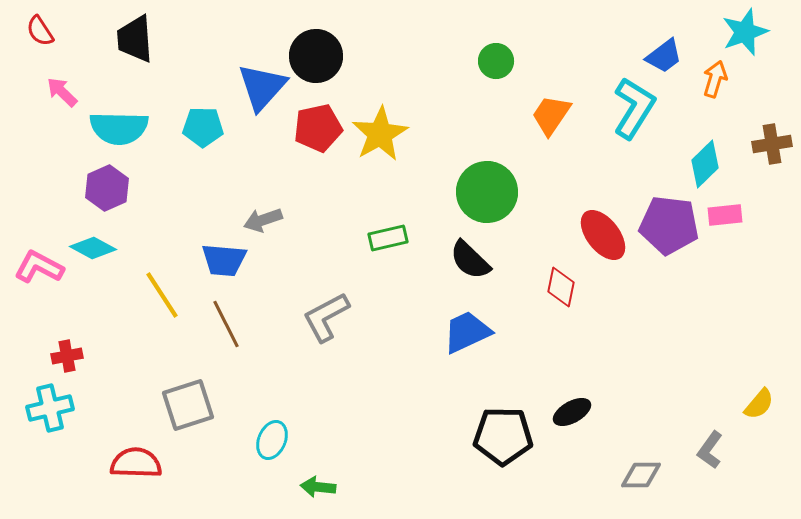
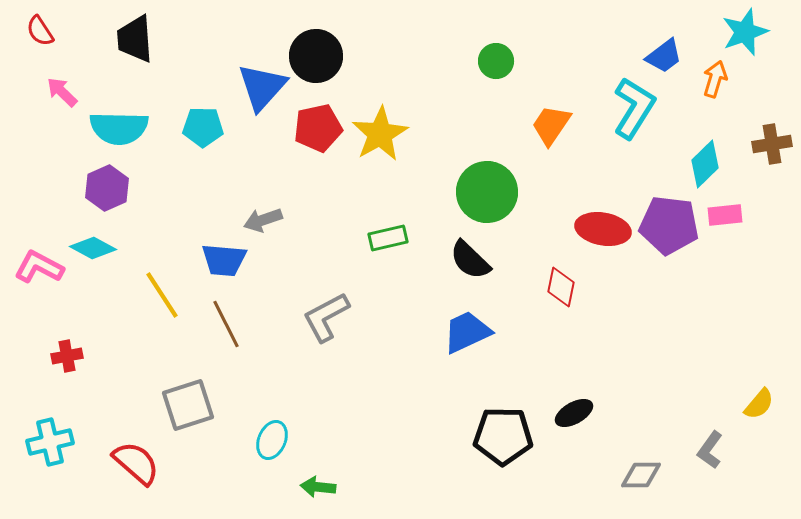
orange trapezoid at (551, 115): moved 10 px down
red ellipse at (603, 235): moved 6 px up; rotated 42 degrees counterclockwise
cyan cross at (50, 408): moved 34 px down
black ellipse at (572, 412): moved 2 px right, 1 px down
red semicircle at (136, 463): rotated 39 degrees clockwise
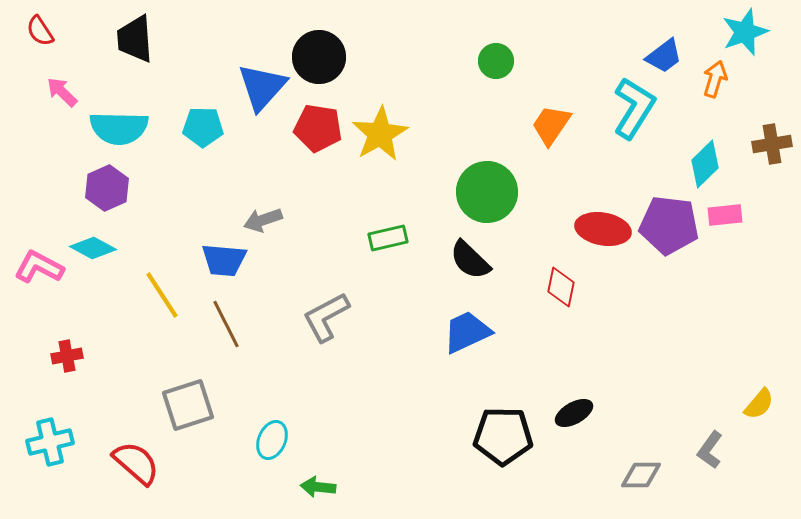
black circle at (316, 56): moved 3 px right, 1 px down
red pentagon at (318, 128): rotated 21 degrees clockwise
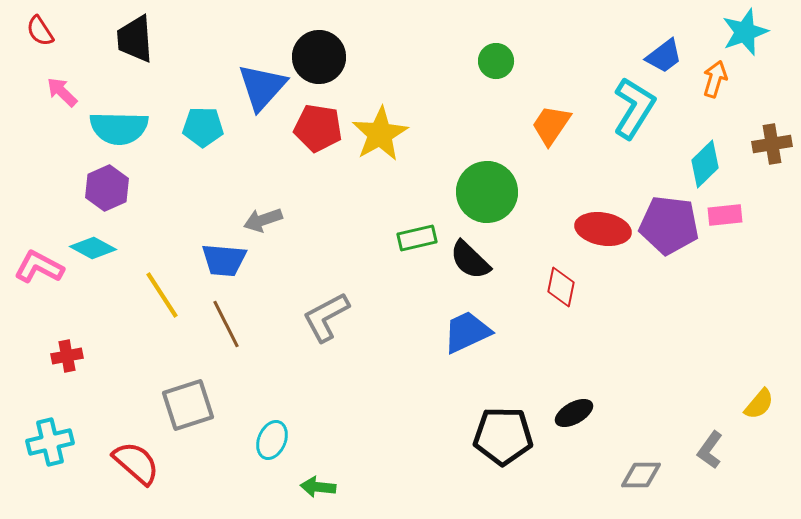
green rectangle at (388, 238): moved 29 px right
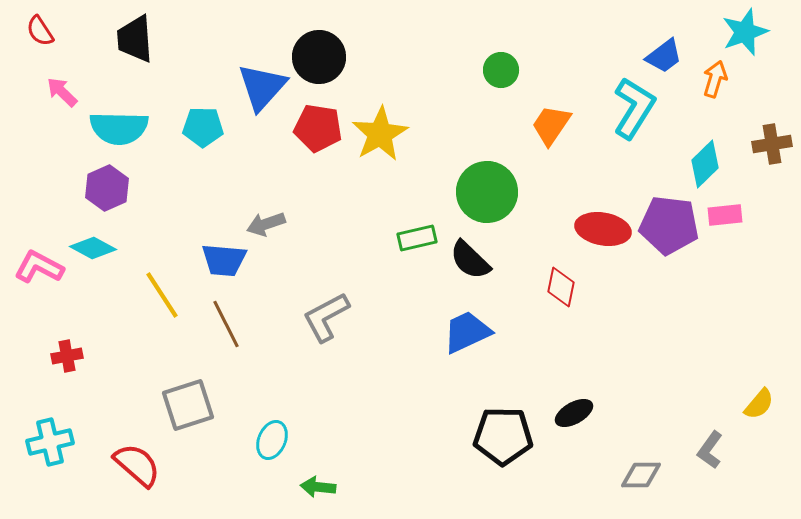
green circle at (496, 61): moved 5 px right, 9 px down
gray arrow at (263, 220): moved 3 px right, 4 px down
red semicircle at (136, 463): moved 1 px right, 2 px down
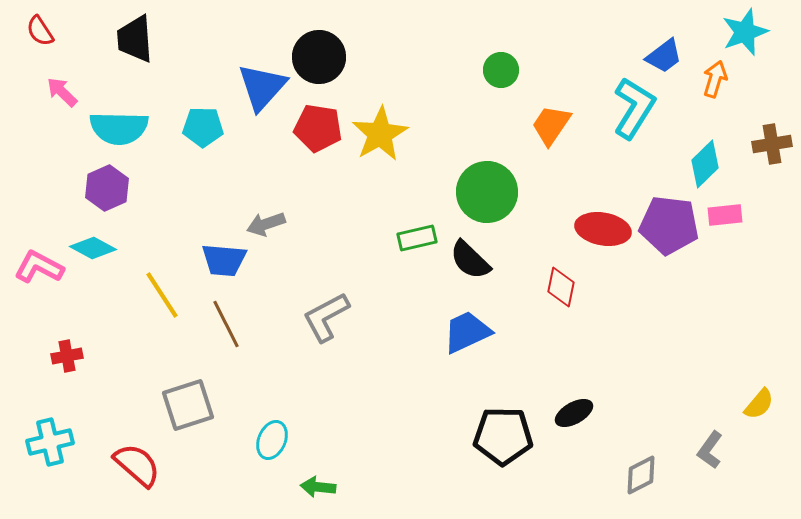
gray diamond at (641, 475): rotated 27 degrees counterclockwise
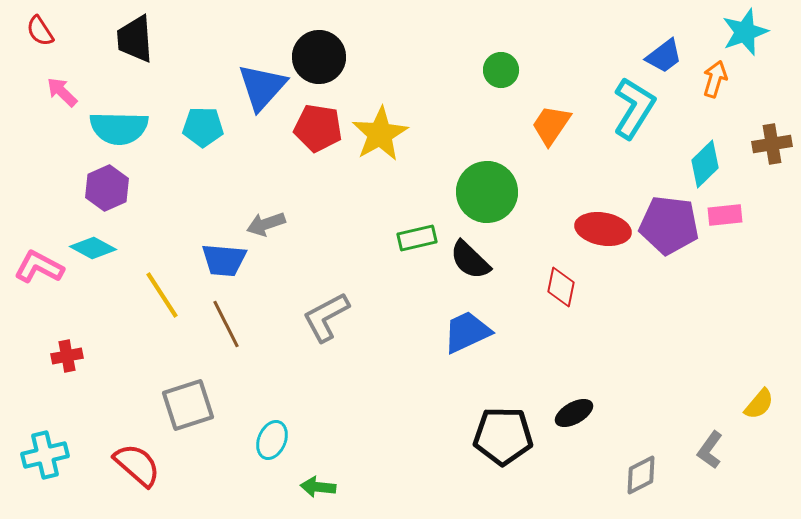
cyan cross at (50, 442): moved 5 px left, 13 px down
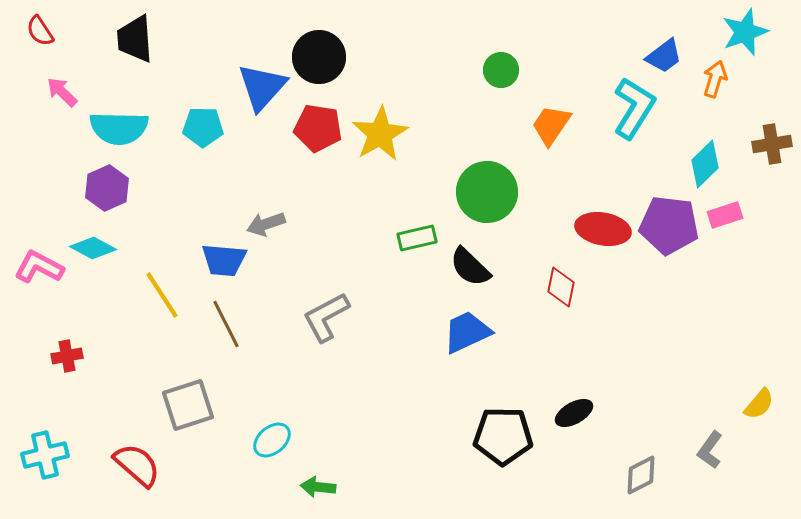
pink rectangle at (725, 215): rotated 12 degrees counterclockwise
black semicircle at (470, 260): moved 7 px down
cyan ellipse at (272, 440): rotated 27 degrees clockwise
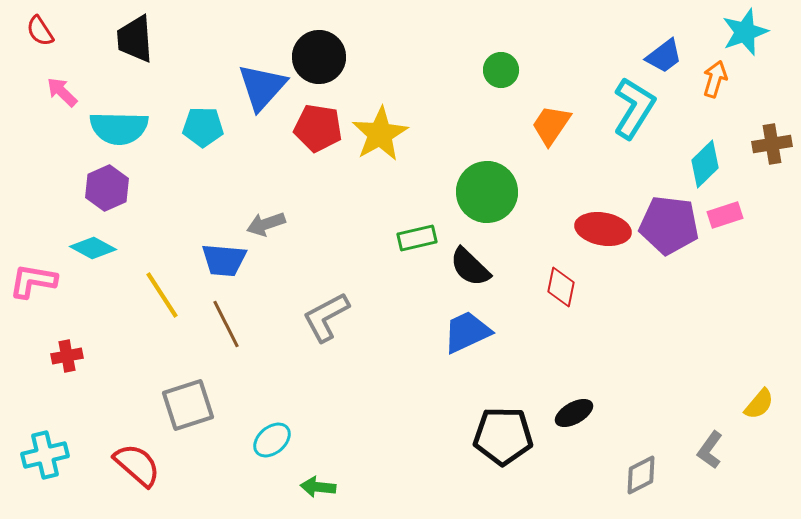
pink L-shape at (39, 267): moved 6 px left, 14 px down; rotated 18 degrees counterclockwise
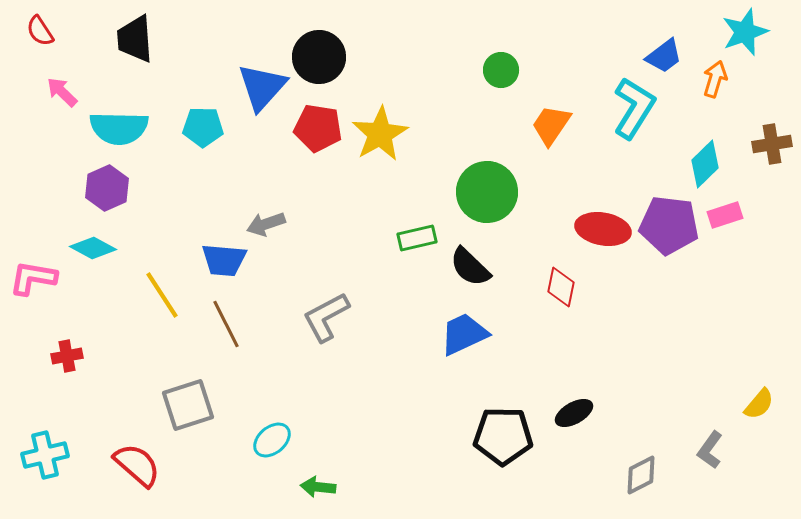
pink L-shape at (33, 281): moved 3 px up
blue trapezoid at (467, 332): moved 3 px left, 2 px down
